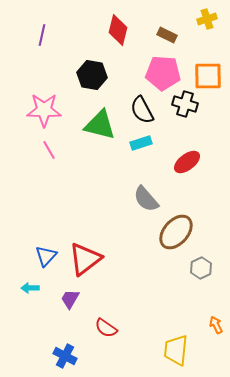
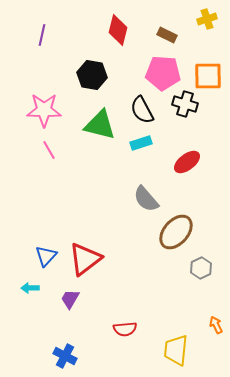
red semicircle: moved 19 px right, 1 px down; rotated 40 degrees counterclockwise
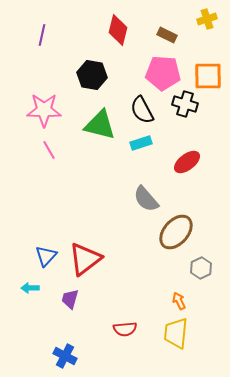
purple trapezoid: rotated 15 degrees counterclockwise
orange arrow: moved 37 px left, 24 px up
yellow trapezoid: moved 17 px up
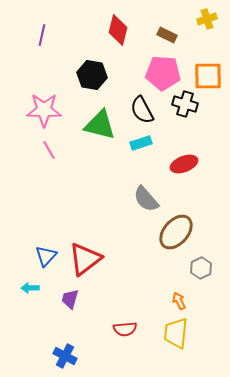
red ellipse: moved 3 px left, 2 px down; rotated 16 degrees clockwise
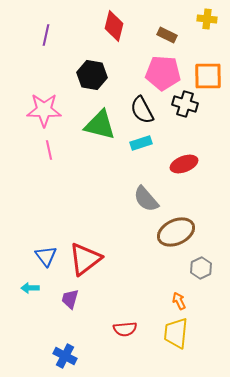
yellow cross: rotated 24 degrees clockwise
red diamond: moved 4 px left, 4 px up
purple line: moved 4 px right
pink line: rotated 18 degrees clockwise
brown ellipse: rotated 24 degrees clockwise
blue triangle: rotated 20 degrees counterclockwise
